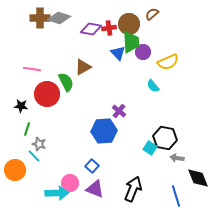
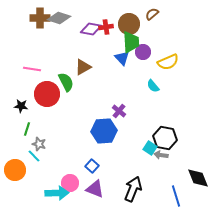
red cross: moved 3 px left, 1 px up
blue triangle: moved 4 px right, 5 px down
gray arrow: moved 16 px left, 3 px up
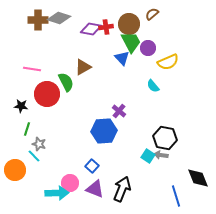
brown cross: moved 2 px left, 2 px down
green trapezoid: rotated 25 degrees counterclockwise
purple circle: moved 5 px right, 4 px up
cyan square: moved 2 px left, 8 px down
black arrow: moved 11 px left
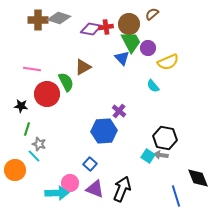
blue square: moved 2 px left, 2 px up
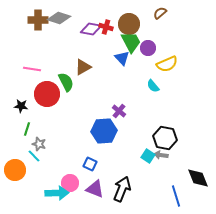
brown semicircle: moved 8 px right, 1 px up
red cross: rotated 24 degrees clockwise
yellow semicircle: moved 1 px left, 2 px down
blue square: rotated 16 degrees counterclockwise
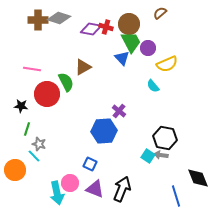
cyan arrow: rotated 80 degrees clockwise
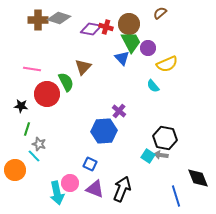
brown triangle: rotated 18 degrees counterclockwise
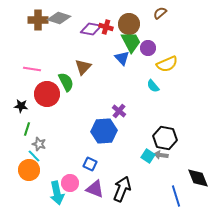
orange circle: moved 14 px right
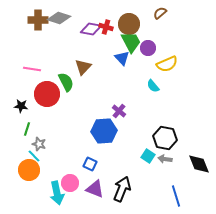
gray arrow: moved 4 px right, 4 px down
black diamond: moved 1 px right, 14 px up
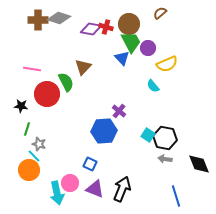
cyan square: moved 21 px up
